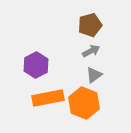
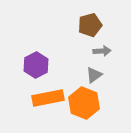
gray arrow: moved 11 px right; rotated 24 degrees clockwise
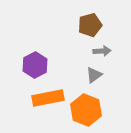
purple hexagon: moved 1 px left
orange hexagon: moved 2 px right, 7 px down
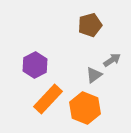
gray arrow: moved 10 px right, 9 px down; rotated 30 degrees counterclockwise
orange rectangle: moved 1 px down; rotated 36 degrees counterclockwise
orange hexagon: moved 1 px left, 2 px up
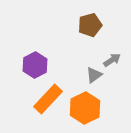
orange hexagon: rotated 12 degrees clockwise
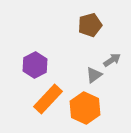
orange hexagon: rotated 8 degrees counterclockwise
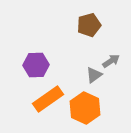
brown pentagon: moved 1 px left
gray arrow: moved 1 px left, 1 px down
purple hexagon: moved 1 px right; rotated 25 degrees clockwise
orange rectangle: rotated 12 degrees clockwise
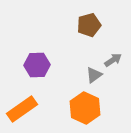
gray arrow: moved 2 px right, 1 px up
purple hexagon: moved 1 px right
orange rectangle: moved 26 px left, 10 px down
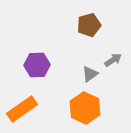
gray triangle: moved 4 px left, 1 px up
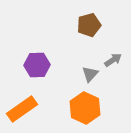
gray triangle: rotated 12 degrees counterclockwise
